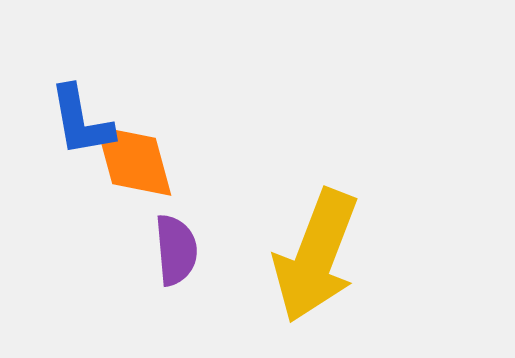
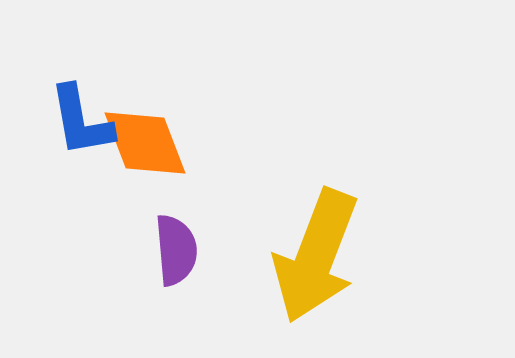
orange diamond: moved 11 px right, 18 px up; rotated 6 degrees counterclockwise
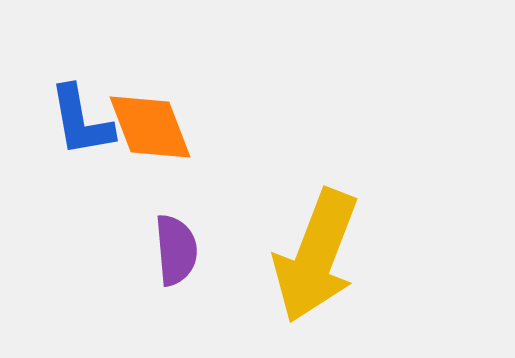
orange diamond: moved 5 px right, 16 px up
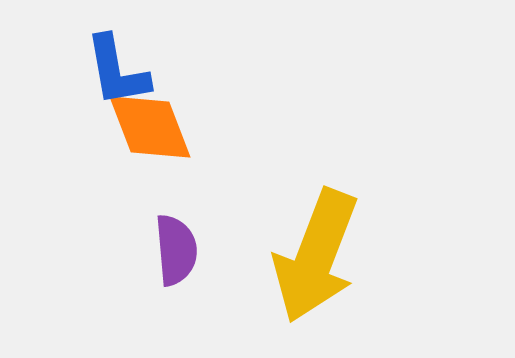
blue L-shape: moved 36 px right, 50 px up
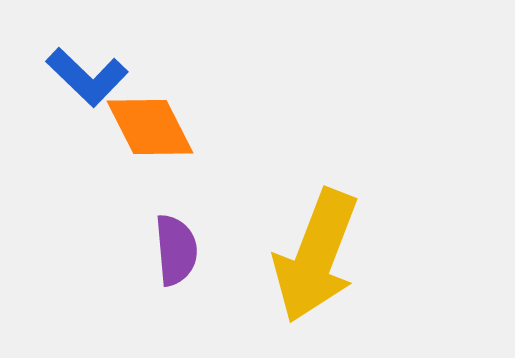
blue L-shape: moved 30 px left, 6 px down; rotated 36 degrees counterclockwise
orange diamond: rotated 6 degrees counterclockwise
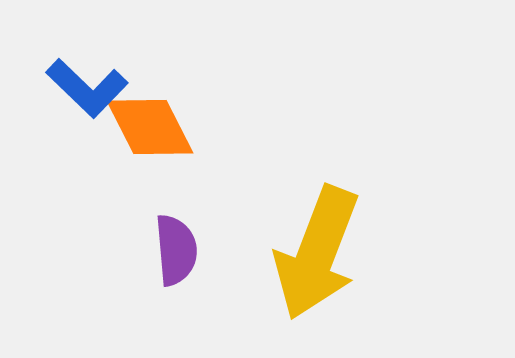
blue L-shape: moved 11 px down
yellow arrow: moved 1 px right, 3 px up
